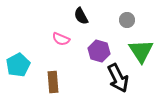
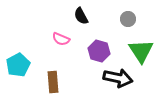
gray circle: moved 1 px right, 1 px up
black arrow: rotated 52 degrees counterclockwise
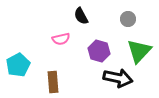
pink semicircle: rotated 36 degrees counterclockwise
green triangle: moved 2 px left; rotated 16 degrees clockwise
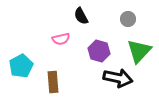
cyan pentagon: moved 3 px right, 1 px down
